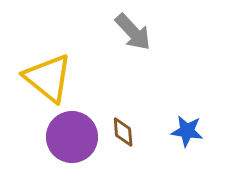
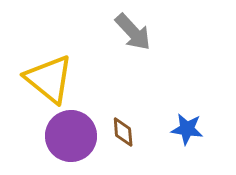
yellow triangle: moved 1 px right, 1 px down
blue star: moved 2 px up
purple circle: moved 1 px left, 1 px up
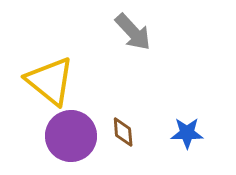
yellow triangle: moved 1 px right, 2 px down
blue star: moved 4 px down; rotated 8 degrees counterclockwise
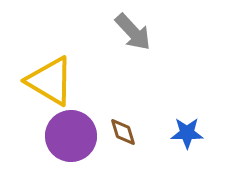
yellow triangle: rotated 8 degrees counterclockwise
brown diamond: rotated 12 degrees counterclockwise
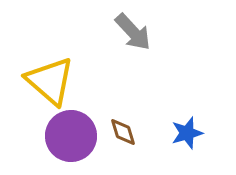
yellow triangle: rotated 10 degrees clockwise
blue star: rotated 16 degrees counterclockwise
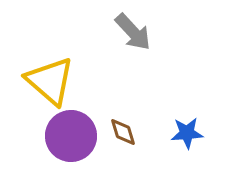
blue star: rotated 12 degrees clockwise
